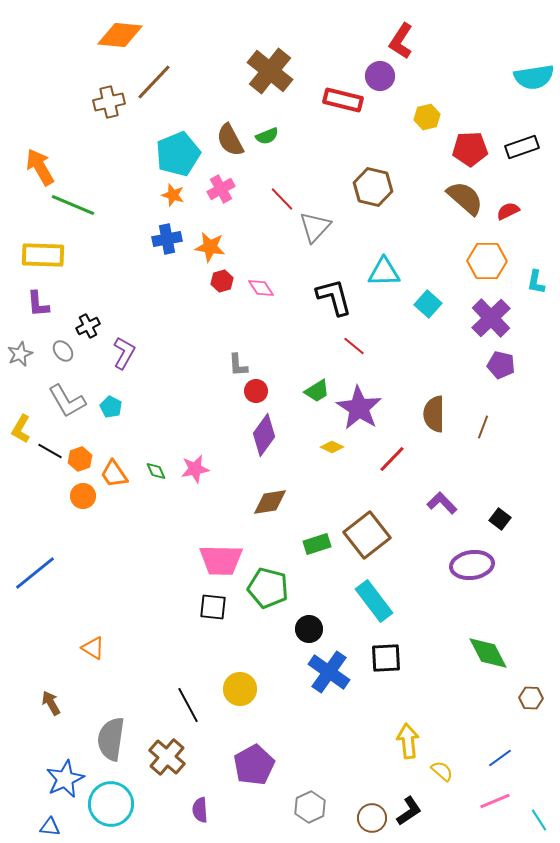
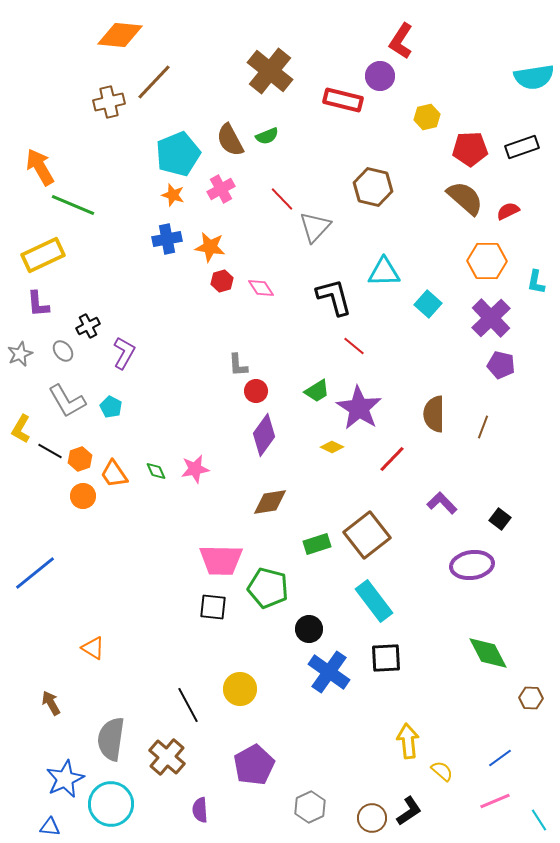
yellow rectangle at (43, 255): rotated 27 degrees counterclockwise
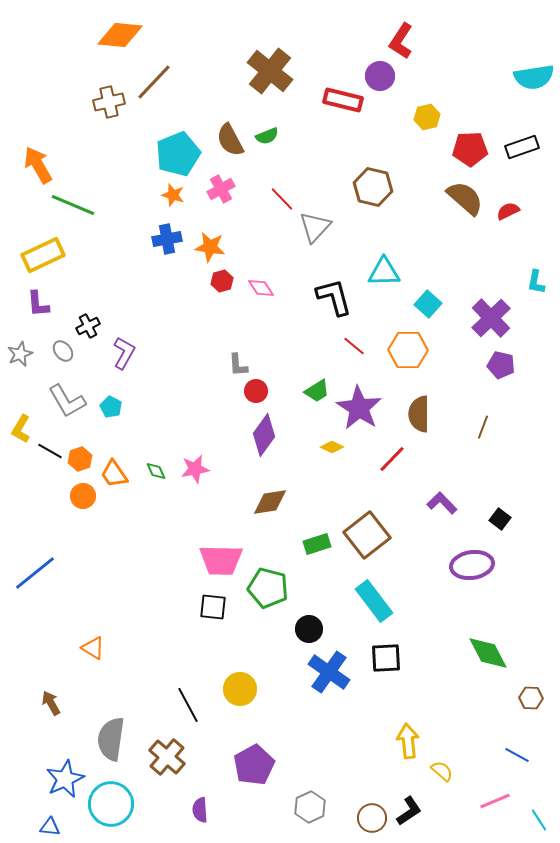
orange arrow at (40, 167): moved 2 px left, 2 px up
orange hexagon at (487, 261): moved 79 px left, 89 px down
brown semicircle at (434, 414): moved 15 px left
blue line at (500, 758): moved 17 px right, 3 px up; rotated 65 degrees clockwise
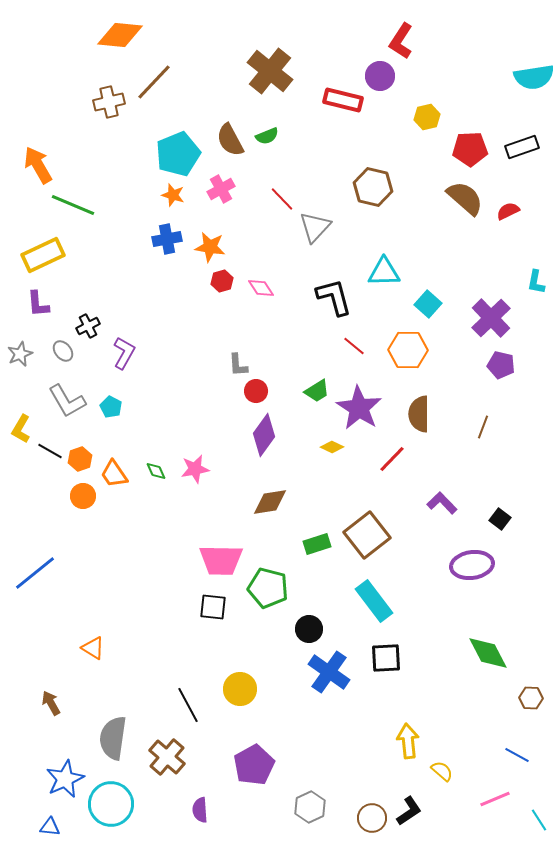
gray semicircle at (111, 739): moved 2 px right, 1 px up
pink line at (495, 801): moved 2 px up
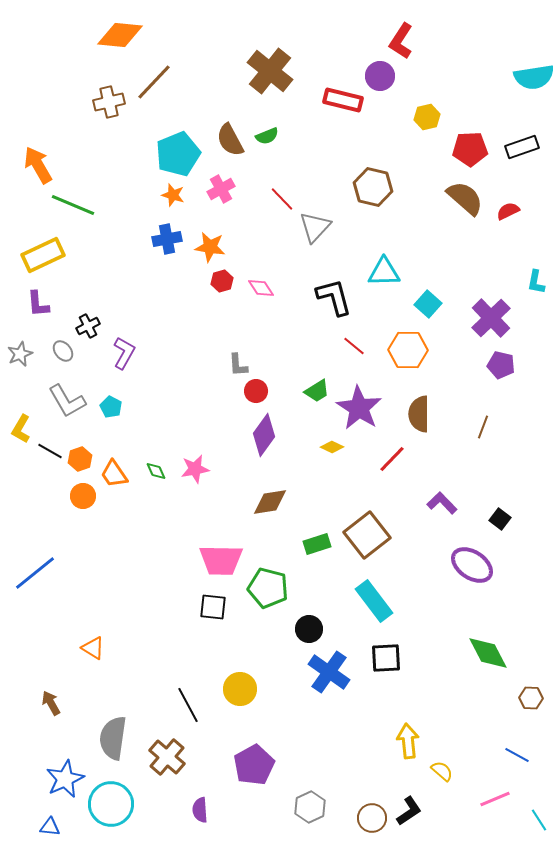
purple ellipse at (472, 565): rotated 42 degrees clockwise
